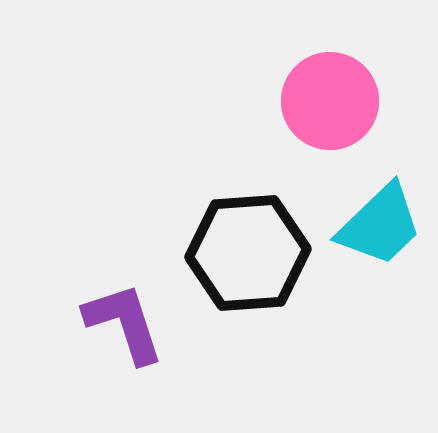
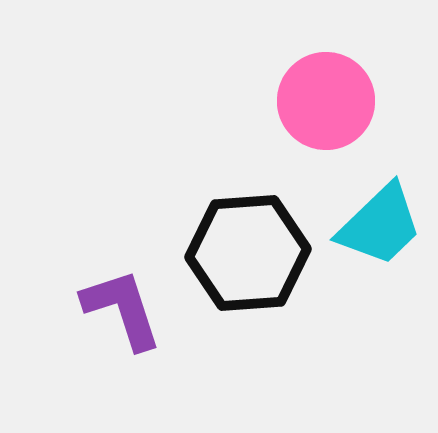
pink circle: moved 4 px left
purple L-shape: moved 2 px left, 14 px up
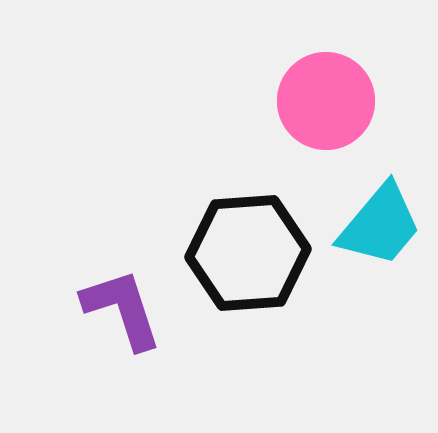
cyan trapezoid: rotated 6 degrees counterclockwise
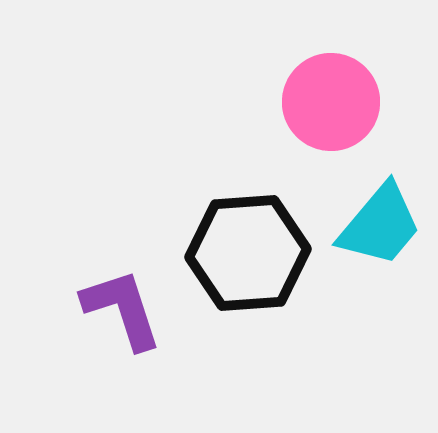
pink circle: moved 5 px right, 1 px down
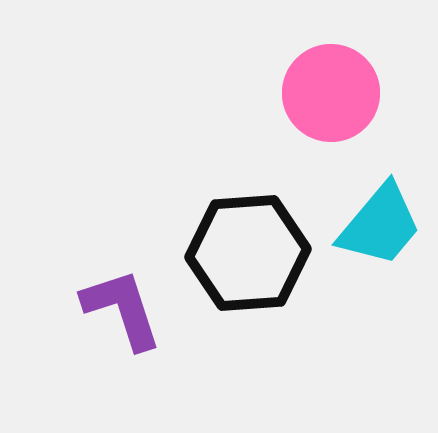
pink circle: moved 9 px up
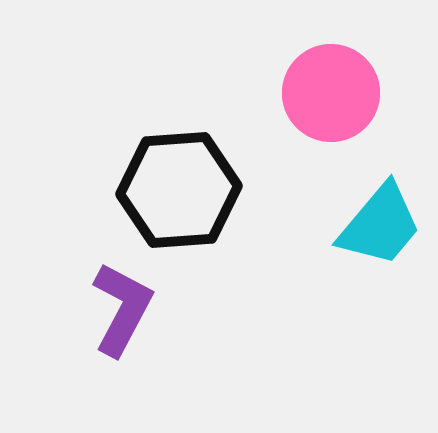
black hexagon: moved 69 px left, 63 px up
purple L-shape: rotated 46 degrees clockwise
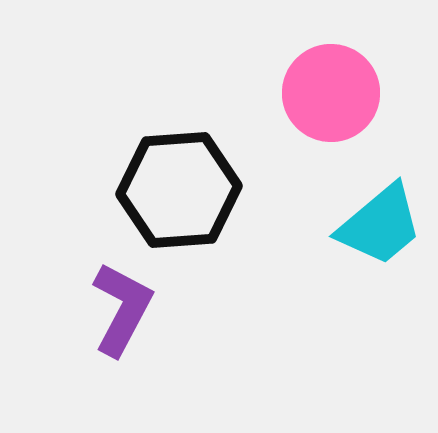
cyan trapezoid: rotated 10 degrees clockwise
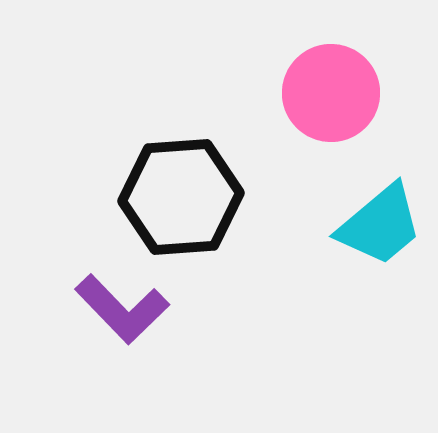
black hexagon: moved 2 px right, 7 px down
purple L-shape: rotated 108 degrees clockwise
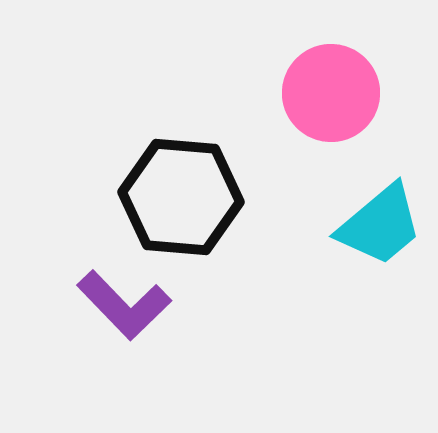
black hexagon: rotated 9 degrees clockwise
purple L-shape: moved 2 px right, 4 px up
